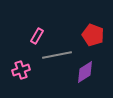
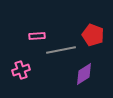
pink rectangle: rotated 56 degrees clockwise
gray line: moved 4 px right, 5 px up
purple diamond: moved 1 px left, 2 px down
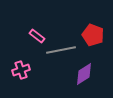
pink rectangle: rotated 42 degrees clockwise
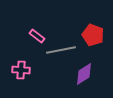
pink cross: rotated 24 degrees clockwise
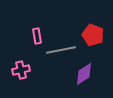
pink rectangle: rotated 42 degrees clockwise
pink cross: rotated 18 degrees counterclockwise
